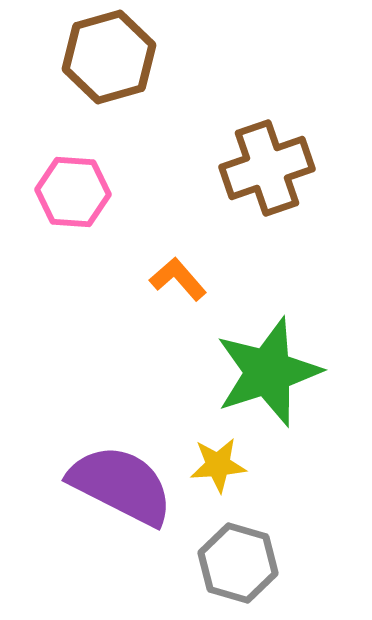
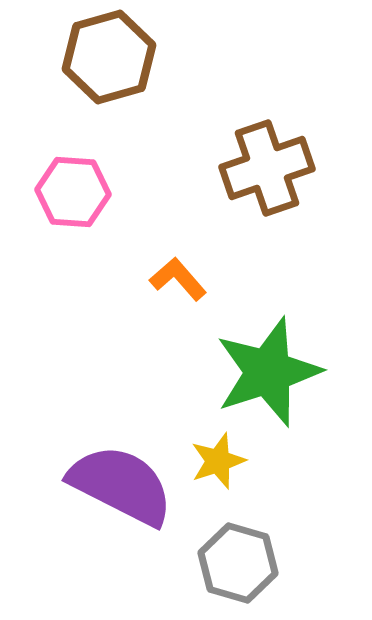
yellow star: moved 4 px up; rotated 14 degrees counterclockwise
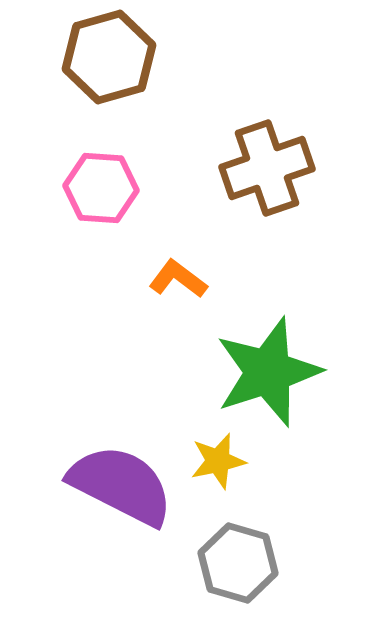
pink hexagon: moved 28 px right, 4 px up
orange L-shape: rotated 12 degrees counterclockwise
yellow star: rotated 6 degrees clockwise
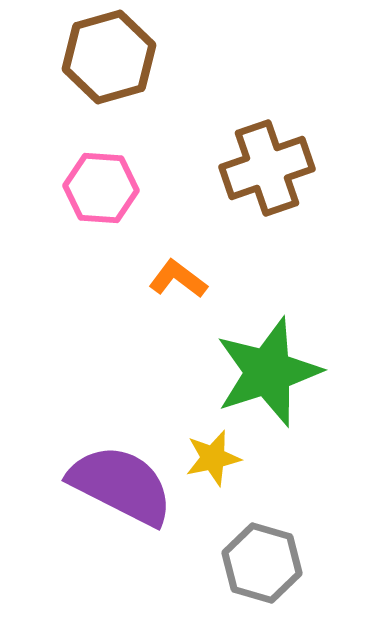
yellow star: moved 5 px left, 3 px up
gray hexagon: moved 24 px right
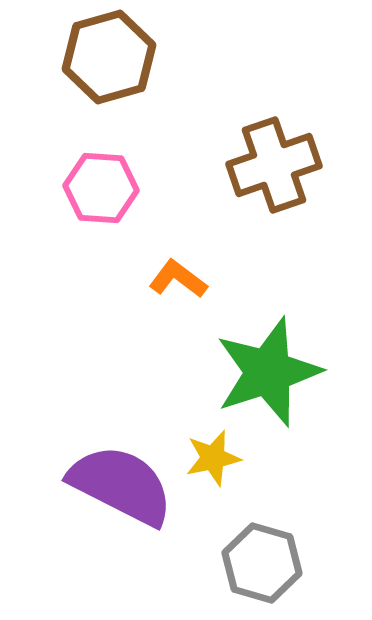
brown cross: moved 7 px right, 3 px up
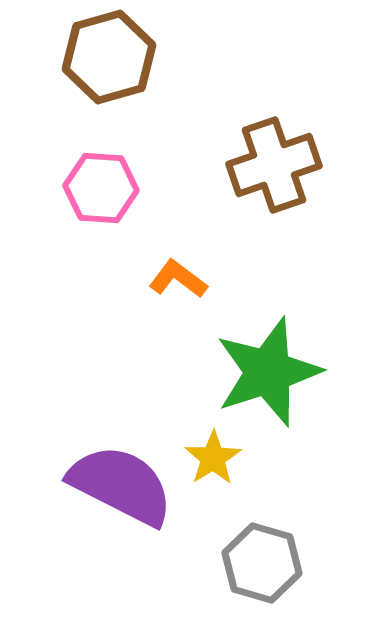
yellow star: rotated 20 degrees counterclockwise
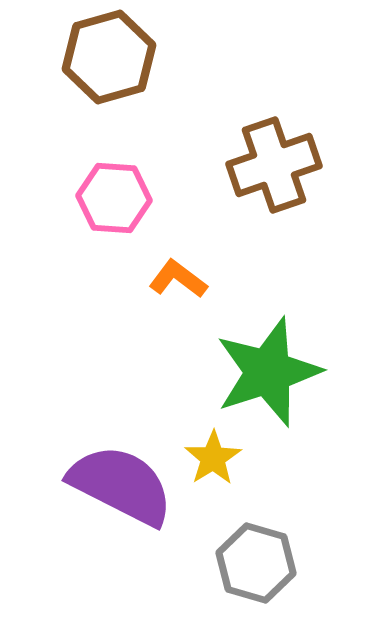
pink hexagon: moved 13 px right, 10 px down
gray hexagon: moved 6 px left
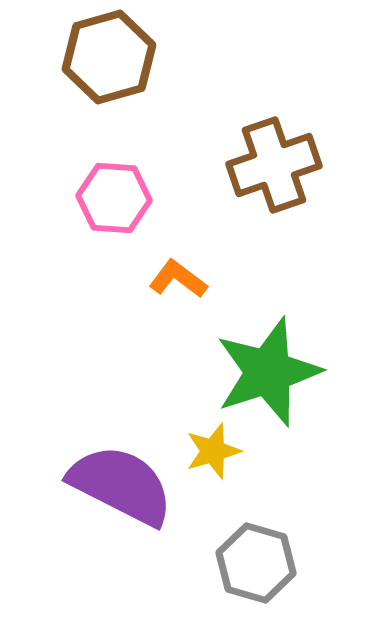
yellow star: moved 7 px up; rotated 16 degrees clockwise
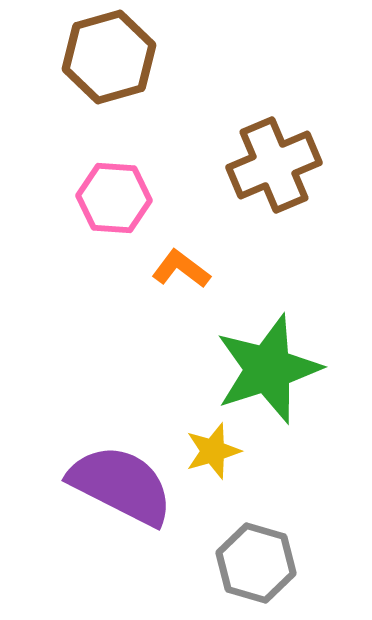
brown cross: rotated 4 degrees counterclockwise
orange L-shape: moved 3 px right, 10 px up
green star: moved 3 px up
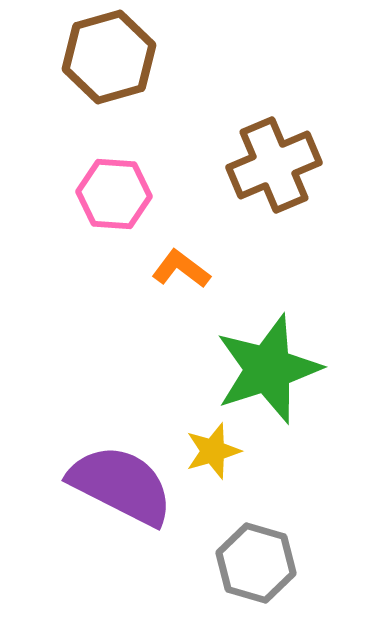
pink hexagon: moved 4 px up
